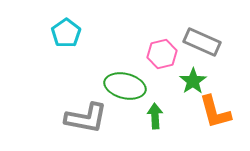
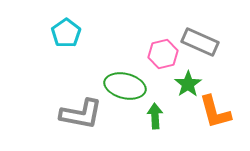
gray rectangle: moved 2 px left
pink hexagon: moved 1 px right
green star: moved 5 px left, 3 px down
gray L-shape: moved 5 px left, 4 px up
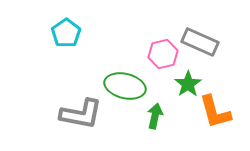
green arrow: rotated 15 degrees clockwise
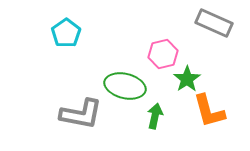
gray rectangle: moved 14 px right, 19 px up
green star: moved 1 px left, 5 px up
orange L-shape: moved 6 px left, 1 px up
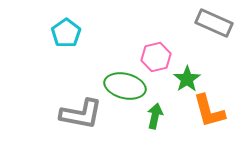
pink hexagon: moved 7 px left, 3 px down
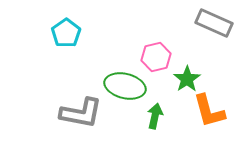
gray L-shape: moved 1 px up
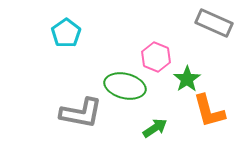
pink hexagon: rotated 24 degrees counterclockwise
green arrow: moved 12 px down; rotated 45 degrees clockwise
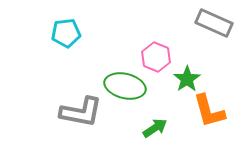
cyan pentagon: rotated 28 degrees clockwise
gray L-shape: moved 1 px up
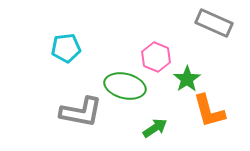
cyan pentagon: moved 15 px down
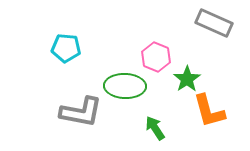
cyan pentagon: rotated 12 degrees clockwise
green ellipse: rotated 12 degrees counterclockwise
green arrow: rotated 90 degrees counterclockwise
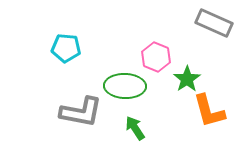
green arrow: moved 20 px left
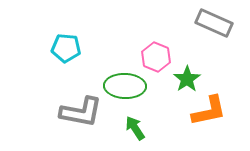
orange L-shape: rotated 87 degrees counterclockwise
